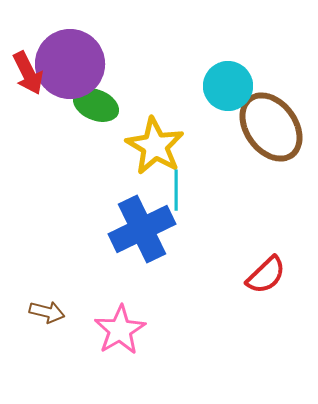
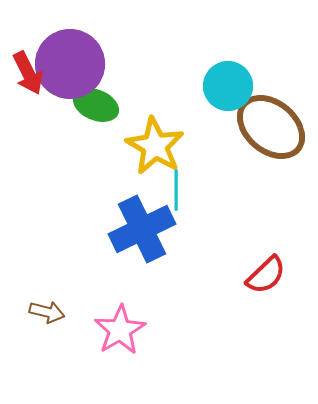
brown ellipse: rotated 14 degrees counterclockwise
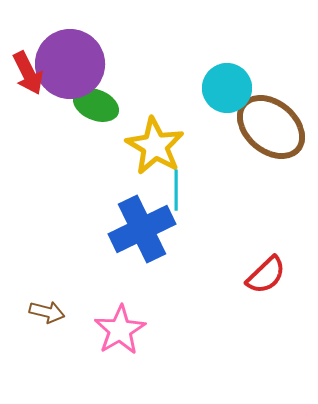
cyan circle: moved 1 px left, 2 px down
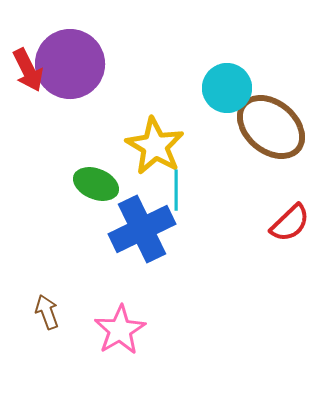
red arrow: moved 3 px up
green ellipse: moved 79 px down
red semicircle: moved 24 px right, 52 px up
brown arrow: rotated 124 degrees counterclockwise
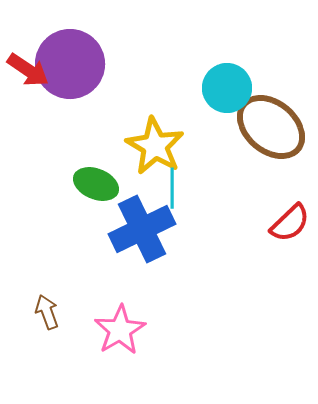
red arrow: rotated 30 degrees counterclockwise
cyan line: moved 4 px left, 2 px up
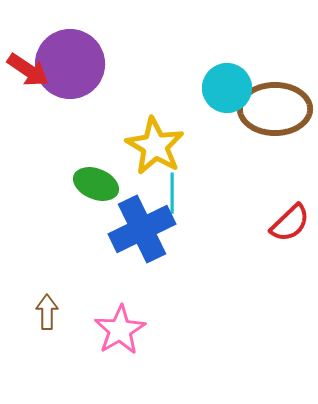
brown ellipse: moved 4 px right, 18 px up; rotated 40 degrees counterclockwise
cyan line: moved 5 px down
brown arrow: rotated 20 degrees clockwise
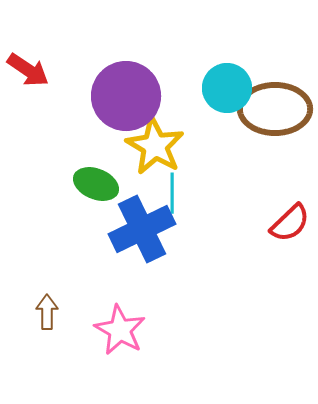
purple circle: moved 56 px right, 32 px down
pink star: rotated 12 degrees counterclockwise
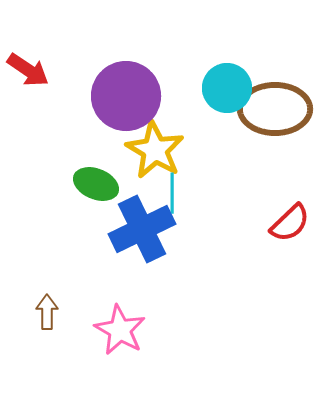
yellow star: moved 4 px down
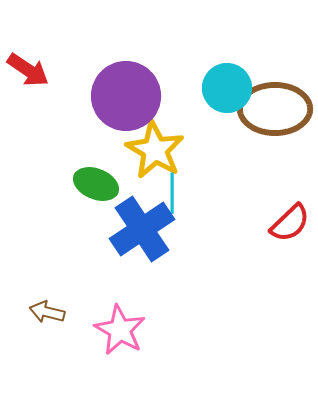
blue cross: rotated 8 degrees counterclockwise
brown arrow: rotated 76 degrees counterclockwise
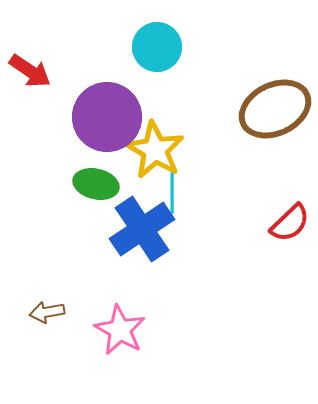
red arrow: moved 2 px right, 1 px down
cyan circle: moved 70 px left, 41 px up
purple circle: moved 19 px left, 21 px down
brown ellipse: rotated 26 degrees counterclockwise
green ellipse: rotated 9 degrees counterclockwise
brown arrow: rotated 24 degrees counterclockwise
